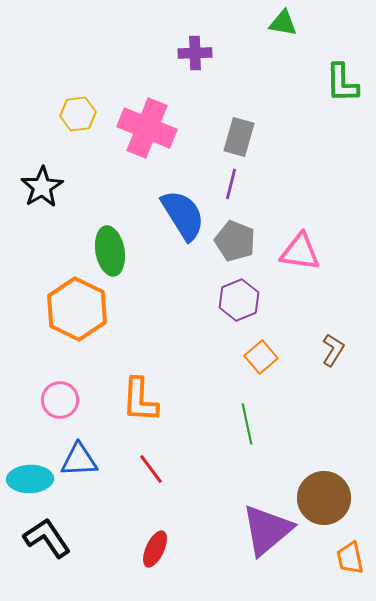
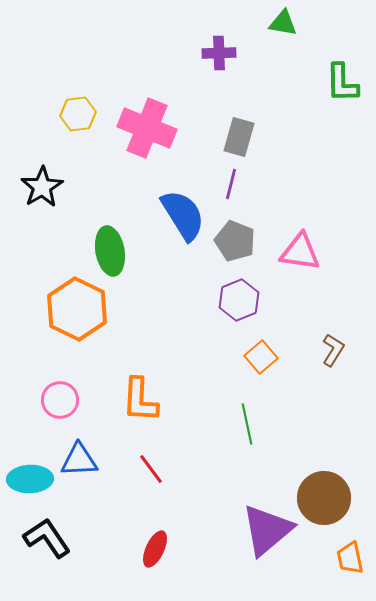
purple cross: moved 24 px right
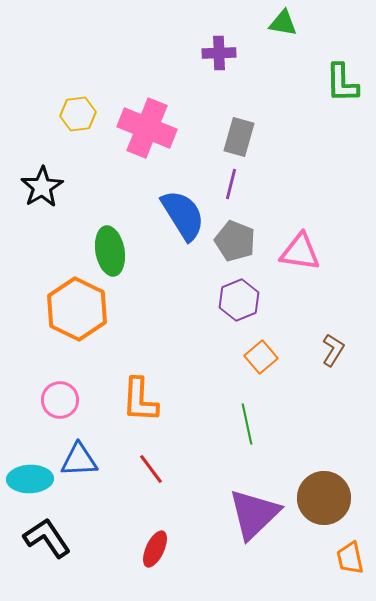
purple triangle: moved 13 px left, 16 px up; rotated 4 degrees counterclockwise
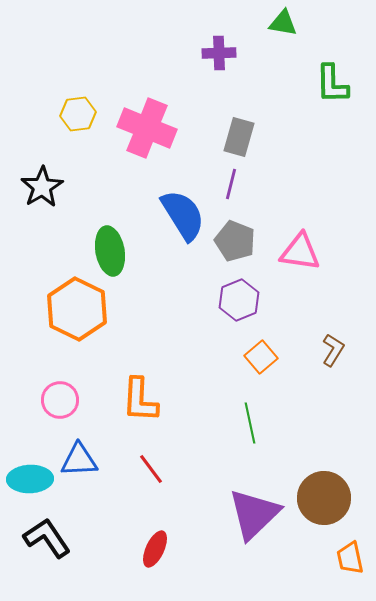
green L-shape: moved 10 px left, 1 px down
green line: moved 3 px right, 1 px up
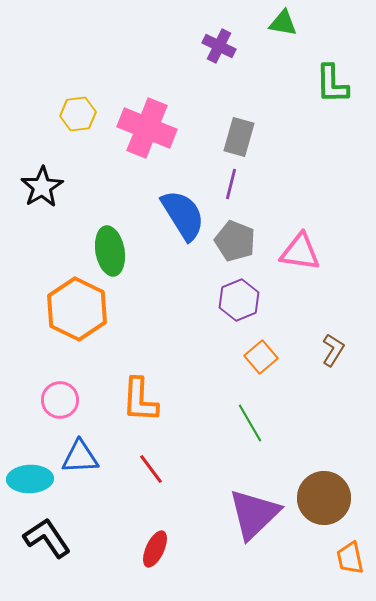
purple cross: moved 7 px up; rotated 28 degrees clockwise
green line: rotated 18 degrees counterclockwise
blue triangle: moved 1 px right, 3 px up
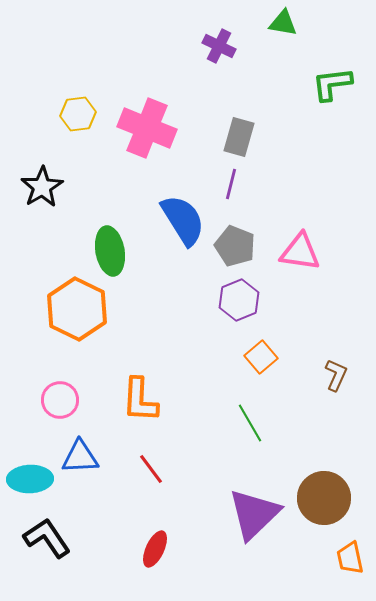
green L-shape: rotated 84 degrees clockwise
blue semicircle: moved 5 px down
gray pentagon: moved 5 px down
brown L-shape: moved 3 px right, 25 px down; rotated 8 degrees counterclockwise
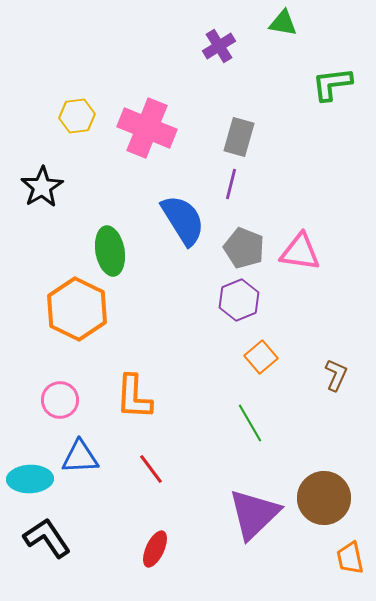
purple cross: rotated 32 degrees clockwise
yellow hexagon: moved 1 px left, 2 px down
gray pentagon: moved 9 px right, 2 px down
orange L-shape: moved 6 px left, 3 px up
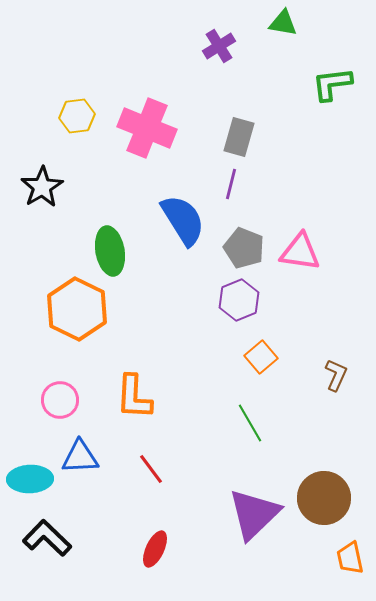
black L-shape: rotated 12 degrees counterclockwise
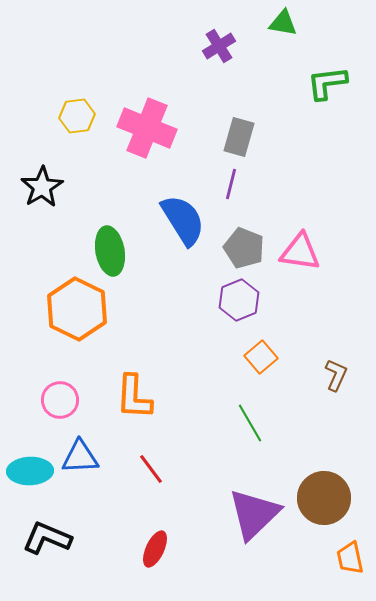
green L-shape: moved 5 px left, 1 px up
cyan ellipse: moved 8 px up
black L-shape: rotated 21 degrees counterclockwise
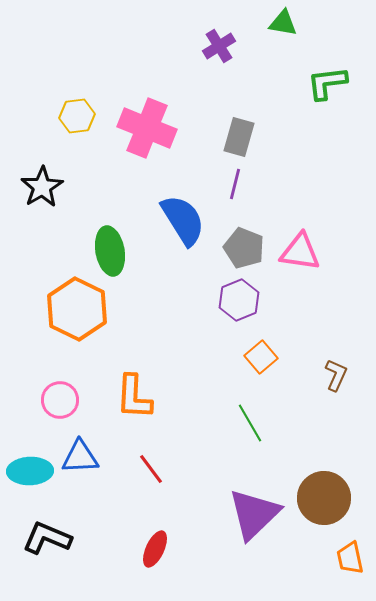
purple line: moved 4 px right
